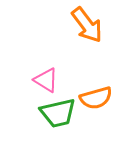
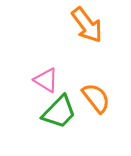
orange semicircle: rotated 112 degrees counterclockwise
green trapezoid: moved 1 px right, 1 px up; rotated 33 degrees counterclockwise
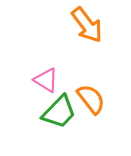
orange semicircle: moved 5 px left, 1 px down
